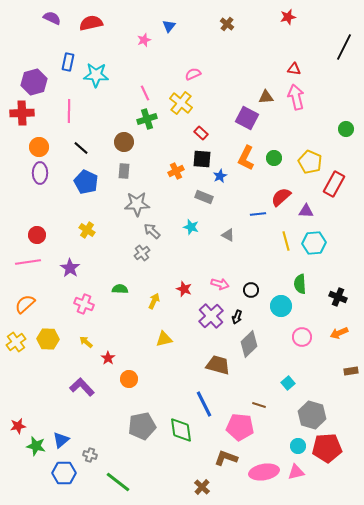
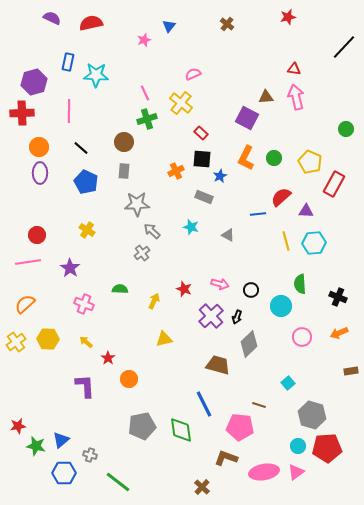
black line at (344, 47): rotated 16 degrees clockwise
purple L-shape at (82, 387): moved 3 px right, 1 px up; rotated 40 degrees clockwise
pink triangle at (296, 472): rotated 24 degrees counterclockwise
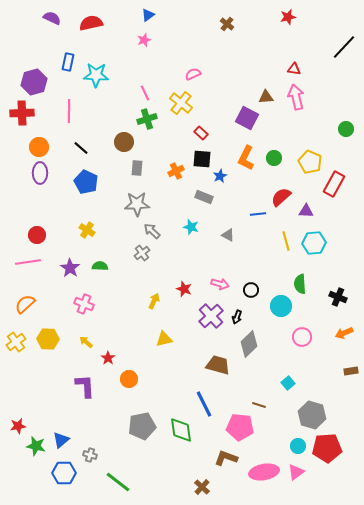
blue triangle at (169, 26): moved 21 px left, 11 px up; rotated 16 degrees clockwise
gray rectangle at (124, 171): moved 13 px right, 3 px up
green semicircle at (120, 289): moved 20 px left, 23 px up
orange arrow at (339, 333): moved 5 px right
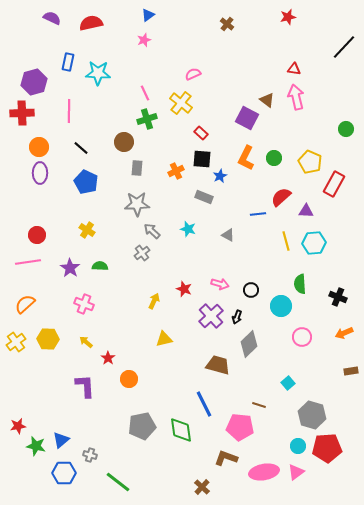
cyan star at (96, 75): moved 2 px right, 2 px up
brown triangle at (266, 97): moved 1 px right, 3 px down; rotated 42 degrees clockwise
cyan star at (191, 227): moved 3 px left, 2 px down
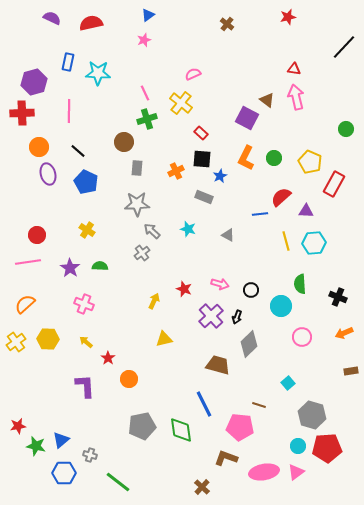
black line at (81, 148): moved 3 px left, 3 px down
purple ellipse at (40, 173): moved 8 px right, 1 px down; rotated 15 degrees counterclockwise
blue line at (258, 214): moved 2 px right
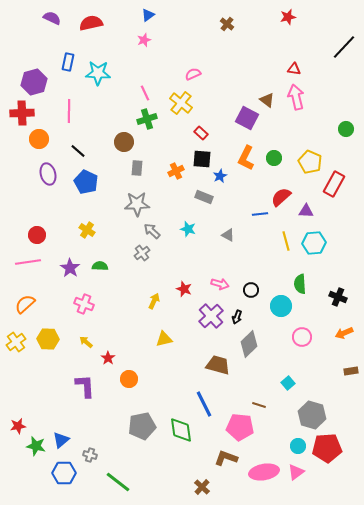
orange circle at (39, 147): moved 8 px up
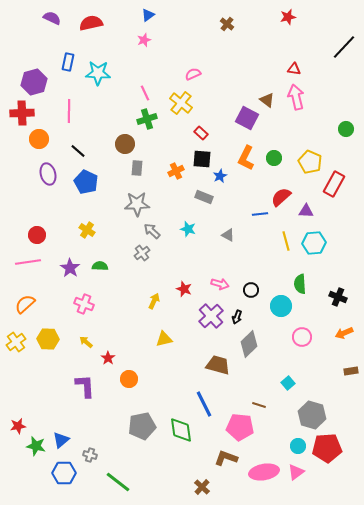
brown circle at (124, 142): moved 1 px right, 2 px down
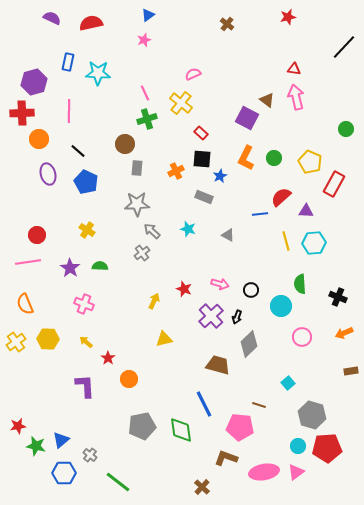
orange semicircle at (25, 304): rotated 70 degrees counterclockwise
gray cross at (90, 455): rotated 24 degrees clockwise
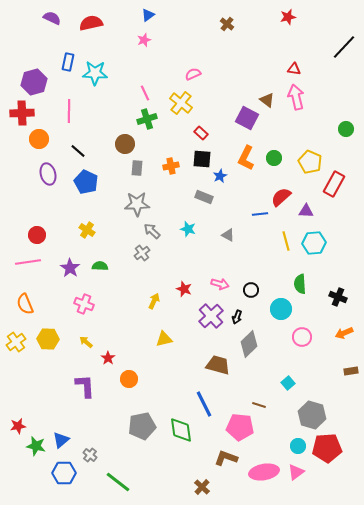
cyan star at (98, 73): moved 3 px left
orange cross at (176, 171): moved 5 px left, 5 px up; rotated 14 degrees clockwise
cyan circle at (281, 306): moved 3 px down
